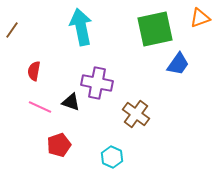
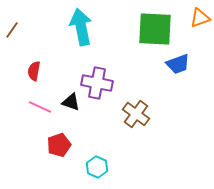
green square: rotated 15 degrees clockwise
blue trapezoid: rotated 35 degrees clockwise
cyan hexagon: moved 15 px left, 10 px down
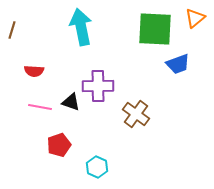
orange triangle: moved 5 px left; rotated 20 degrees counterclockwise
brown line: rotated 18 degrees counterclockwise
red semicircle: rotated 96 degrees counterclockwise
purple cross: moved 1 px right, 3 px down; rotated 12 degrees counterclockwise
pink line: rotated 15 degrees counterclockwise
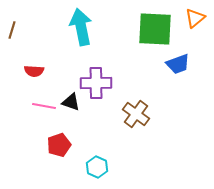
purple cross: moved 2 px left, 3 px up
pink line: moved 4 px right, 1 px up
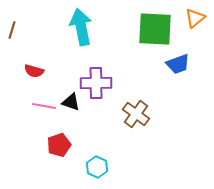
red semicircle: rotated 12 degrees clockwise
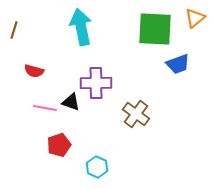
brown line: moved 2 px right
pink line: moved 1 px right, 2 px down
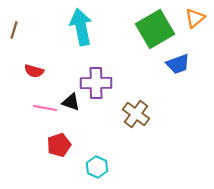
green square: rotated 33 degrees counterclockwise
